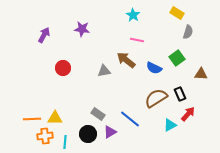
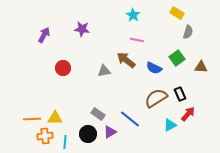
brown triangle: moved 7 px up
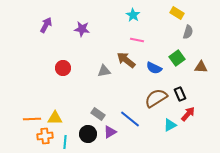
purple arrow: moved 2 px right, 10 px up
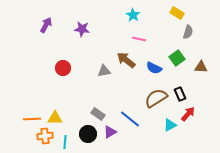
pink line: moved 2 px right, 1 px up
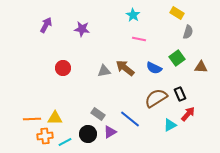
brown arrow: moved 1 px left, 8 px down
cyan line: rotated 56 degrees clockwise
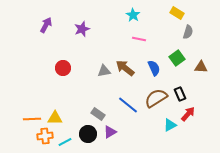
purple star: rotated 28 degrees counterclockwise
blue semicircle: rotated 140 degrees counterclockwise
blue line: moved 2 px left, 14 px up
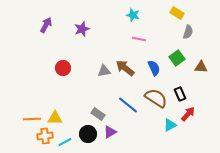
cyan star: rotated 16 degrees counterclockwise
brown semicircle: rotated 65 degrees clockwise
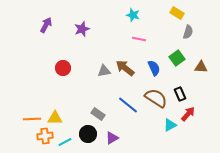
purple triangle: moved 2 px right, 6 px down
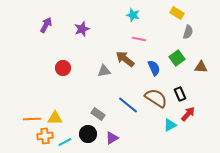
brown arrow: moved 9 px up
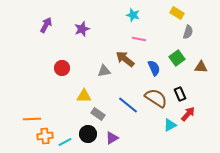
red circle: moved 1 px left
yellow triangle: moved 29 px right, 22 px up
